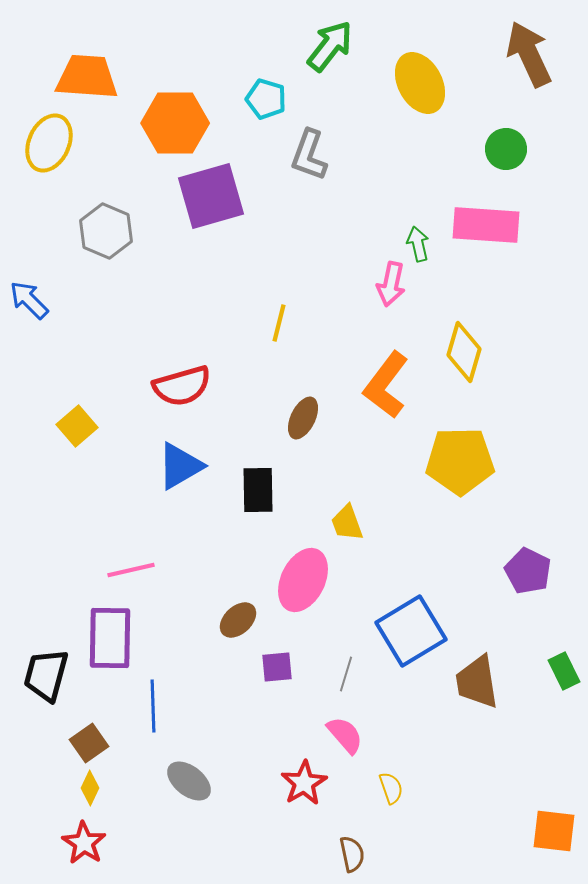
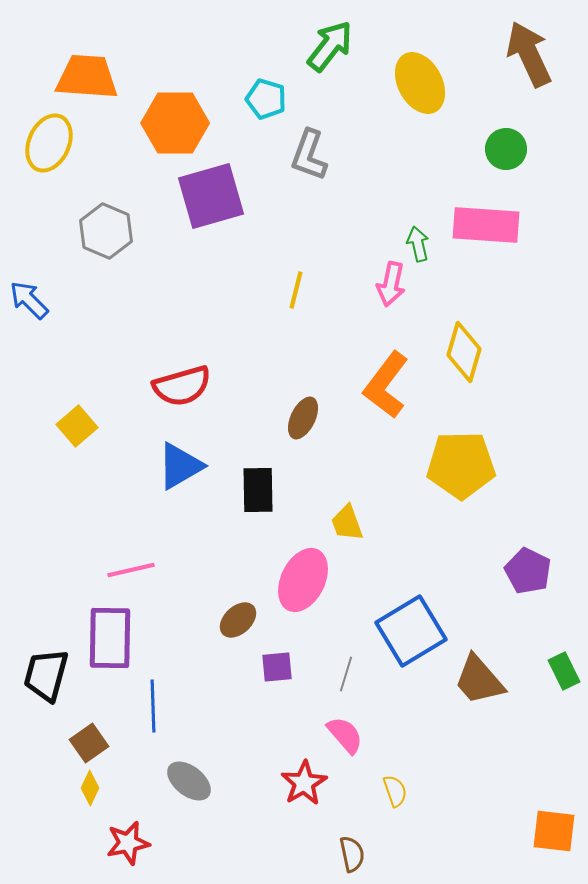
yellow line at (279, 323): moved 17 px right, 33 px up
yellow pentagon at (460, 461): moved 1 px right, 4 px down
brown trapezoid at (477, 682): moved 2 px right, 2 px up; rotated 32 degrees counterclockwise
yellow semicircle at (391, 788): moved 4 px right, 3 px down
red star at (84, 843): moved 44 px right; rotated 27 degrees clockwise
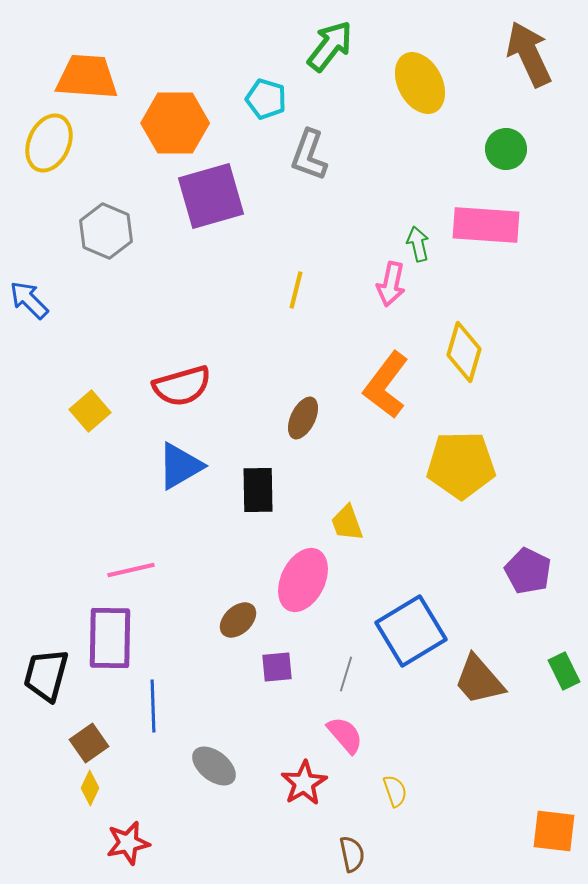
yellow square at (77, 426): moved 13 px right, 15 px up
gray ellipse at (189, 781): moved 25 px right, 15 px up
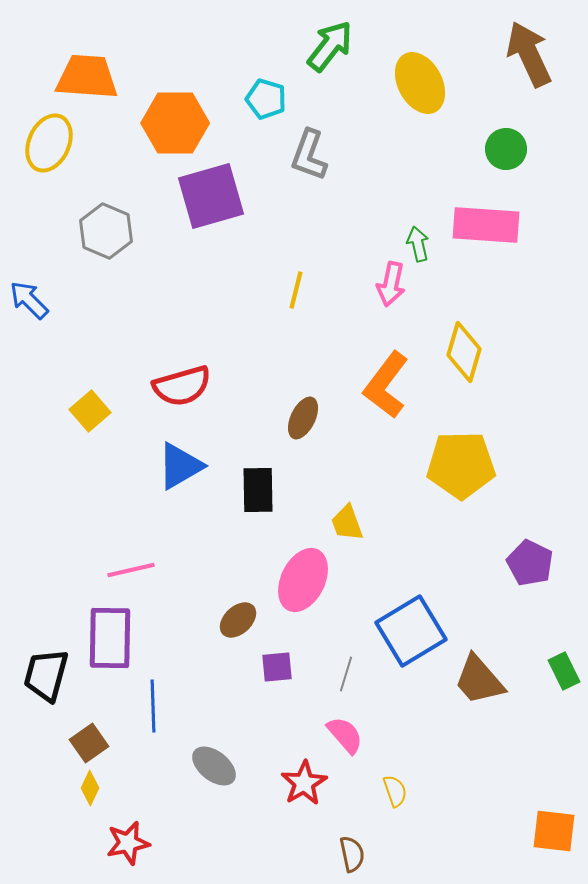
purple pentagon at (528, 571): moved 2 px right, 8 px up
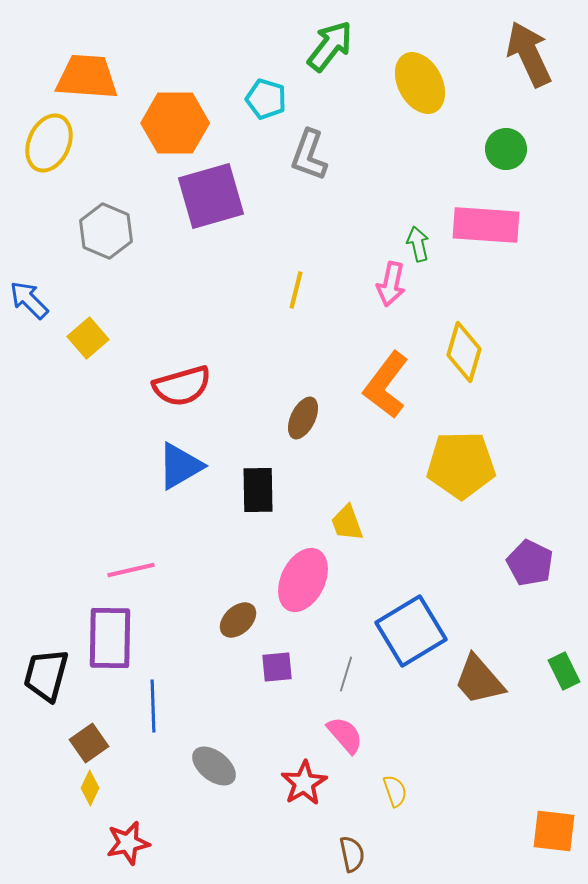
yellow square at (90, 411): moved 2 px left, 73 px up
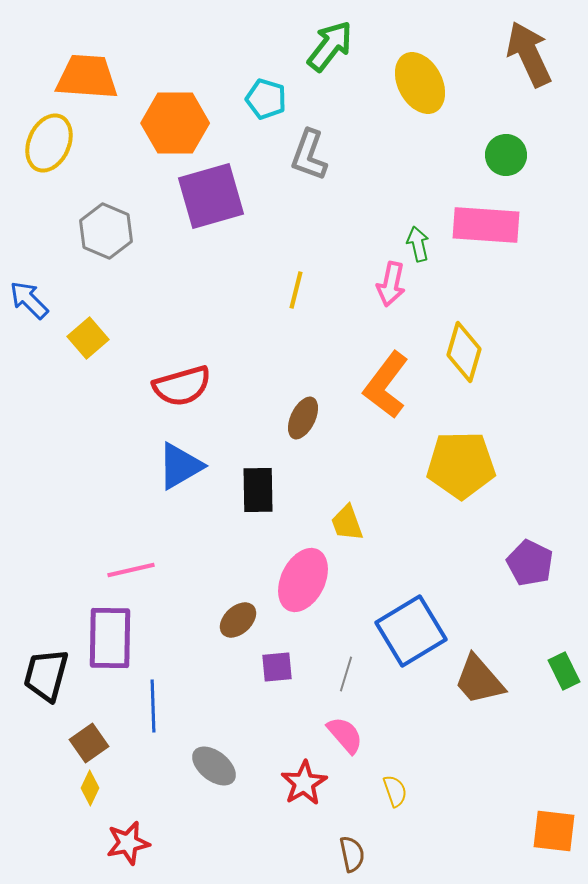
green circle at (506, 149): moved 6 px down
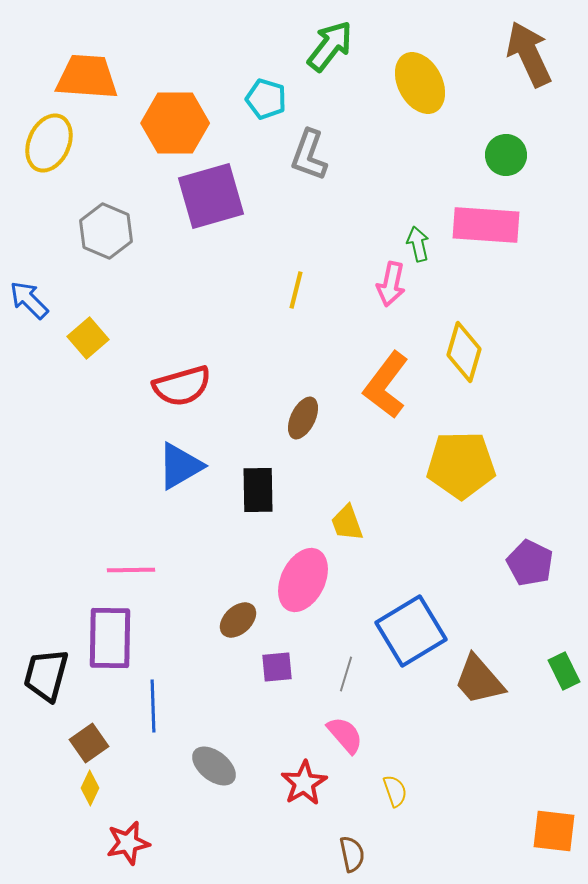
pink line at (131, 570): rotated 12 degrees clockwise
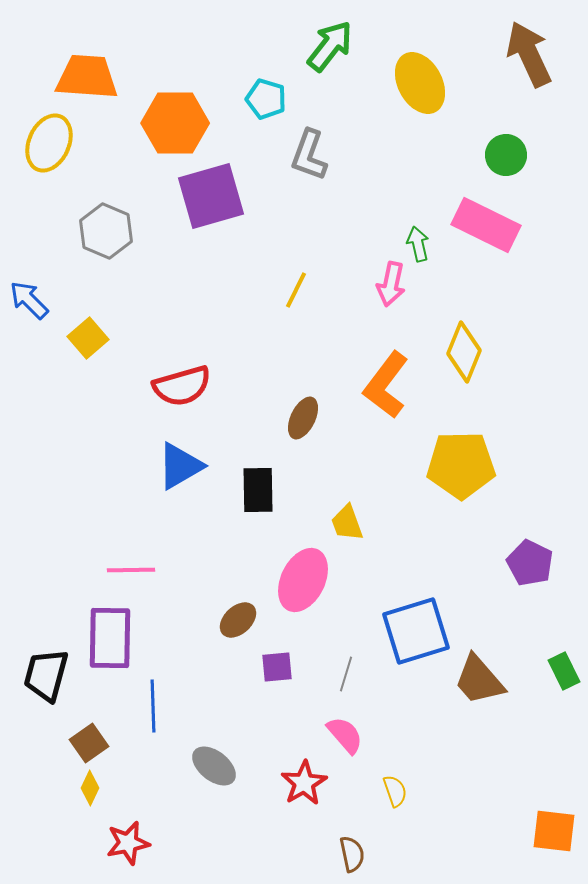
pink rectangle at (486, 225): rotated 22 degrees clockwise
yellow line at (296, 290): rotated 12 degrees clockwise
yellow diamond at (464, 352): rotated 6 degrees clockwise
blue square at (411, 631): moved 5 px right; rotated 14 degrees clockwise
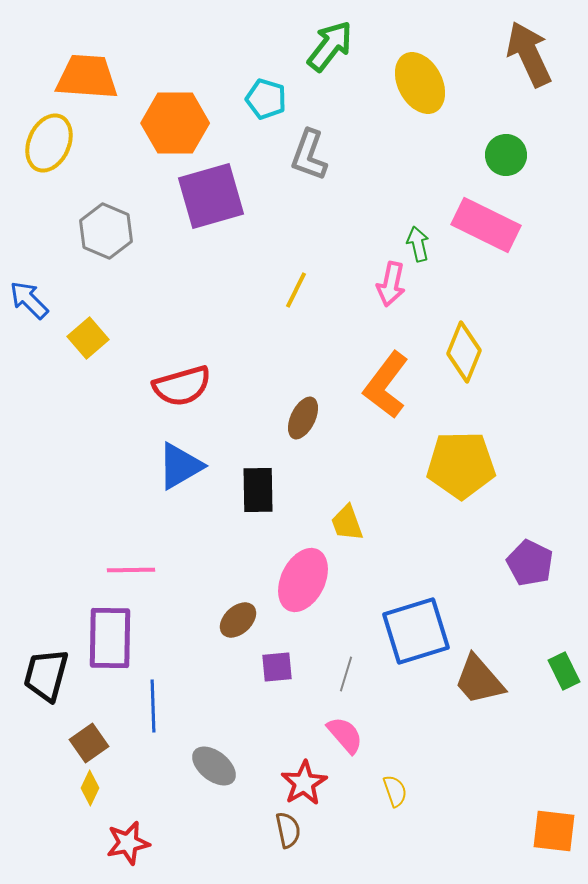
brown semicircle at (352, 854): moved 64 px left, 24 px up
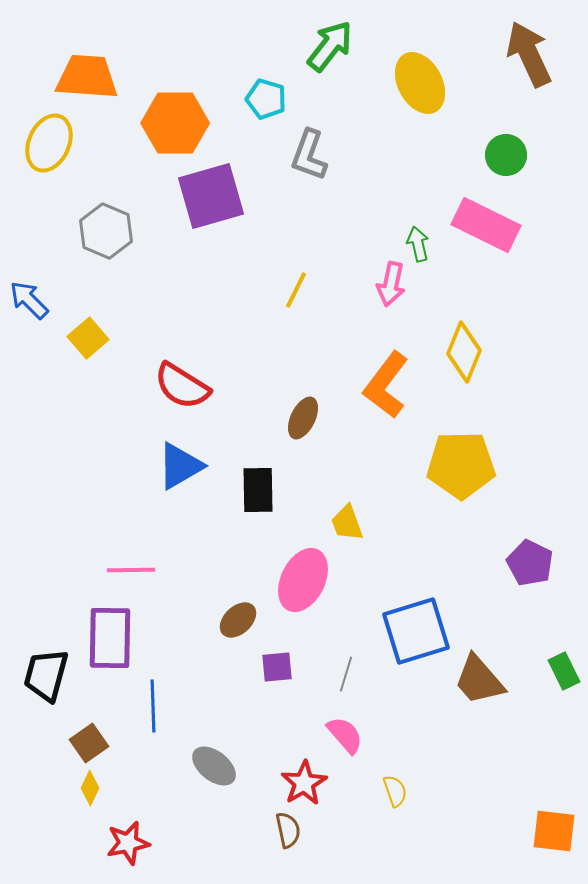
red semicircle at (182, 386): rotated 48 degrees clockwise
